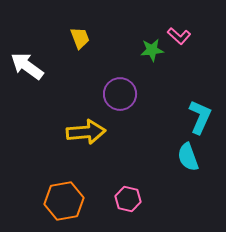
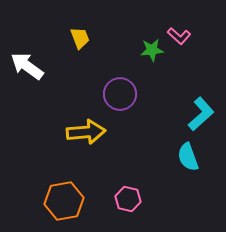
cyan L-shape: moved 1 px right, 3 px up; rotated 24 degrees clockwise
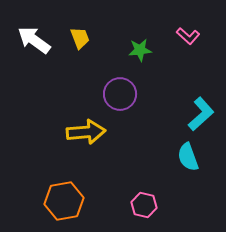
pink L-shape: moved 9 px right
green star: moved 12 px left
white arrow: moved 7 px right, 26 px up
pink hexagon: moved 16 px right, 6 px down
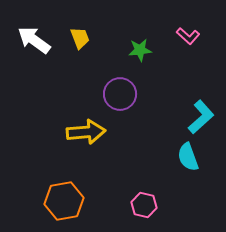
cyan L-shape: moved 3 px down
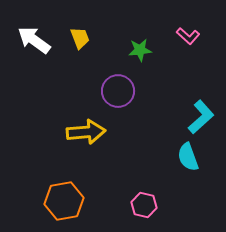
purple circle: moved 2 px left, 3 px up
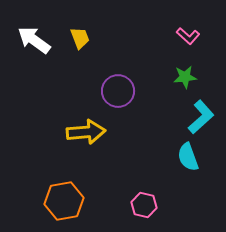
green star: moved 45 px right, 27 px down
